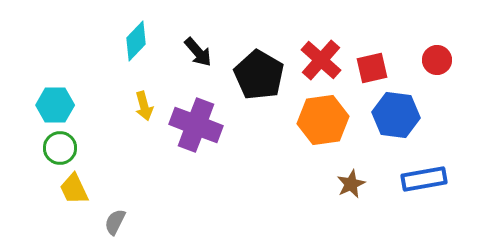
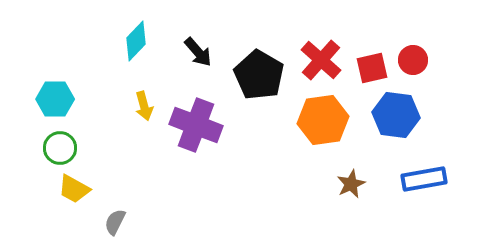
red circle: moved 24 px left
cyan hexagon: moved 6 px up
yellow trapezoid: rotated 36 degrees counterclockwise
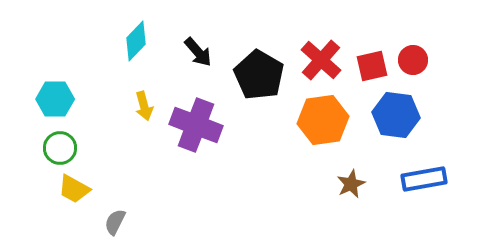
red square: moved 2 px up
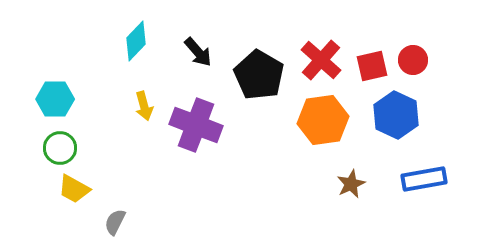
blue hexagon: rotated 18 degrees clockwise
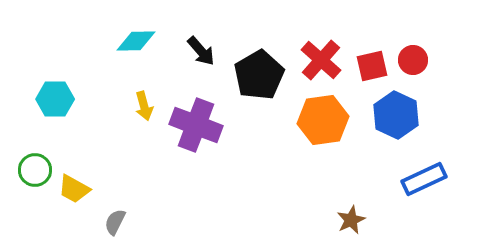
cyan diamond: rotated 45 degrees clockwise
black arrow: moved 3 px right, 1 px up
black pentagon: rotated 12 degrees clockwise
green circle: moved 25 px left, 22 px down
blue rectangle: rotated 15 degrees counterclockwise
brown star: moved 36 px down
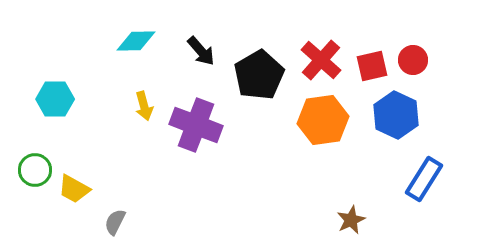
blue rectangle: rotated 33 degrees counterclockwise
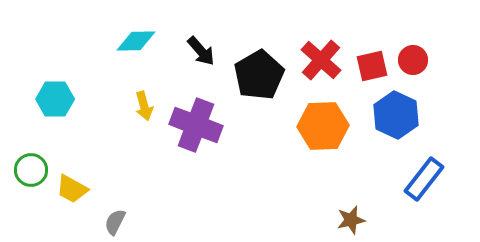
orange hexagon: moved 6 px down; rotated 6 degrees clockwise
green circle: moved 4 px left
blue rectangle: rotated 6 degrees clockwise
yellow trapezoid: moved 2 px left
brown star: rotated 12 degrees clockwise
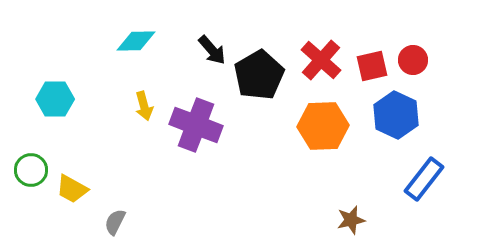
black arrow: moved 11 px right, 1 px up
